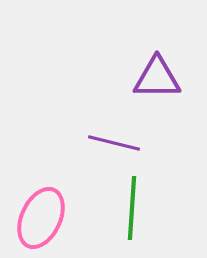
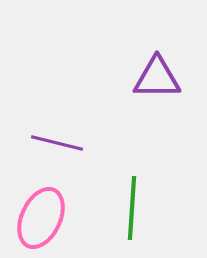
purple line: moved 57 px left
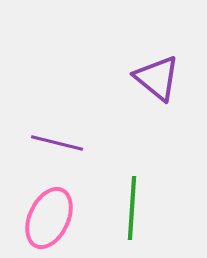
purple triangle: rotated 39 degrees clockwise
pink ellipse: moved 8 px right
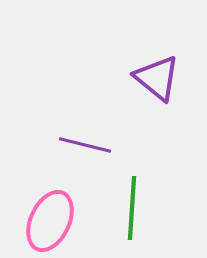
purple line: moved 28 px right, 2 px down
pink ellipse: moved 1 px right, 3 px down
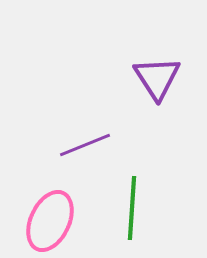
purple triangle: rotated 18 degrees clockwise
purple line: rotated 36 degrees counterclockwise
